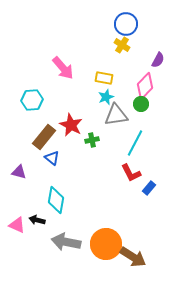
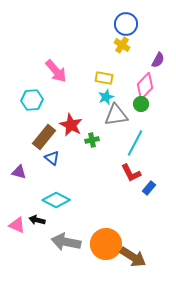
pink arrow: moved 7 px left, 3 px down
cyan diamond: rotated 72 degrees counterclockwise
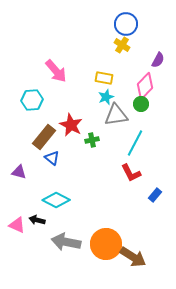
blue rectangle: moved 6 px right, 7 px down
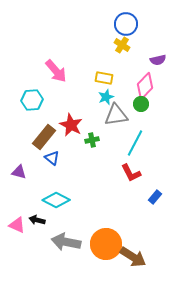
purple semicircle: rotated 49 degrees clockwise
blue rectangle: moved 2 px down
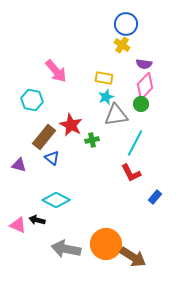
purple semicircle: moved 14 px left, 4 px down; rotated 21 degrees clockwise
cyan hexagon: rotated 15 degrees clockwise
purple triangle: moved 7 px up
pink triangle: moved 1 px right
gray arrow: moved 7 px down
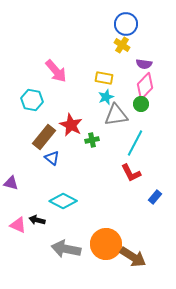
purple triangle: moved 8 px left, 18 px down
cyan diamond: moved 7 px right, 1 px down
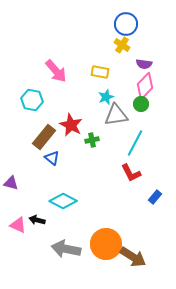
yellow rectangle: moved 4 px left, 6 px up
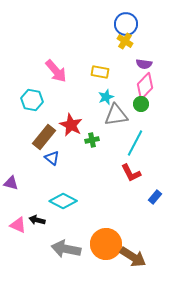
yellow cross: moved 3 px right, 4 px up
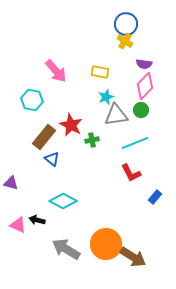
green circle: moved 6 px down
cyan line: rotated 40 degrees clockwise
blue triangle: moved 1 px down
gray arrow: rotated 20 degrees clockwise
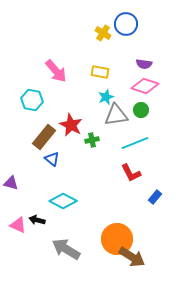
yellow cross: moved 22 px left, 8 px up
pink diamond: rotated 64 degrees clockwise
orange circle: moved 11 px right, 5 px up
brown arrow: moved 1 px left
